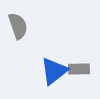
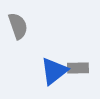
gray rectangle: moved 1 px left, 1 px up
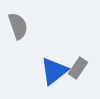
gray rectangle: rotated 55 degrees counterclockwise
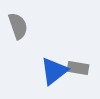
gray rectangle: rotated 65 degrees clockwise
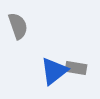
gray rectangle: moved 2 px left
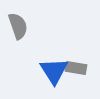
blue triangle: rotated 24 degrees counterclockwise
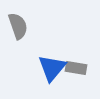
blue triangle: moved 2 px left, 3 px up; rotated 12 degrees clockwise
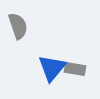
gray rectangle: moved 1 px left, 1 px down
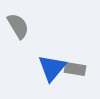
gray semicircle: rotated 12 degrees counterclockwise
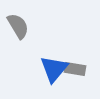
blue triangle: moved 2 px right, 1 px down
